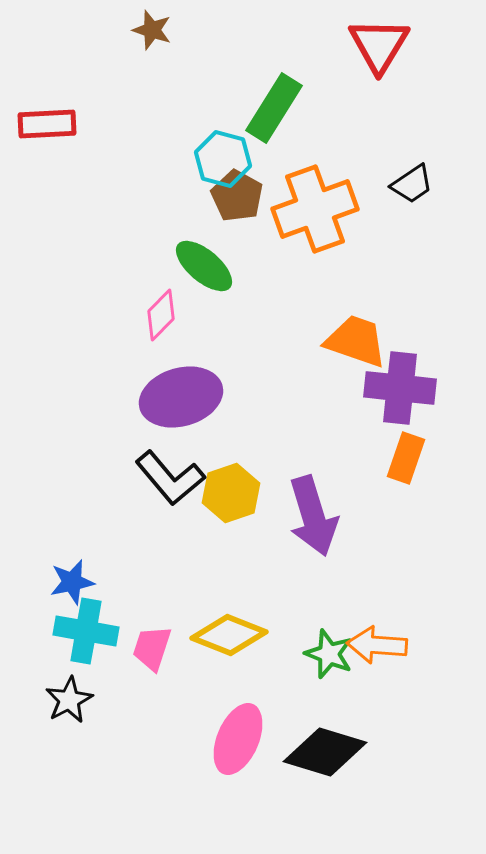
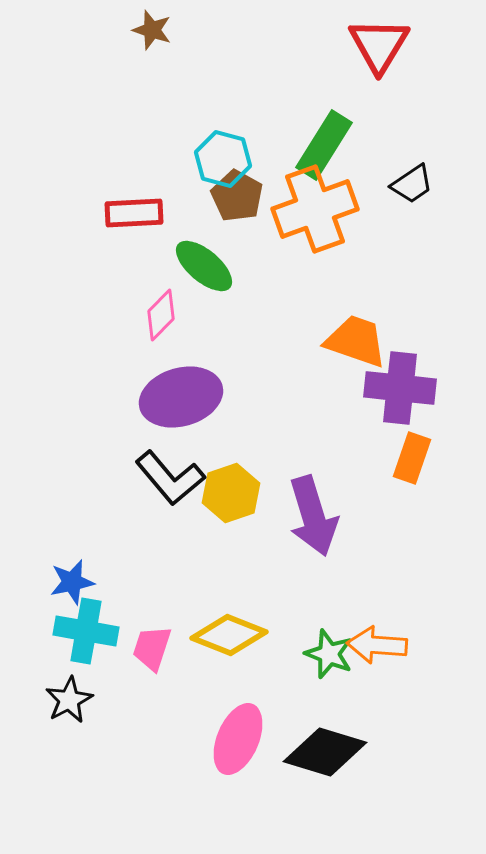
green rectangle: moved 50 px right, 37 px down
red rectangle: moved 87 px right, 89 px down
orange rectangle: moved 6 px right
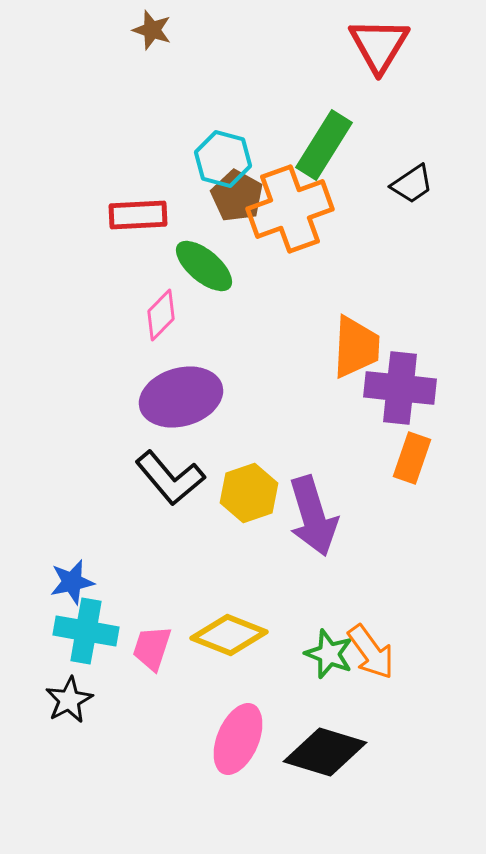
orange cross: moved 25 px left
red rectangle: moved 4 px right, 2 px down
orange trapezoid: moved 6 px down; rotated 74 degrees clockwise
yellow hexagon: moved 18 px right
orange arrow: moved 6 px left, 7 px down; rotated 130 degrees counterclockwise
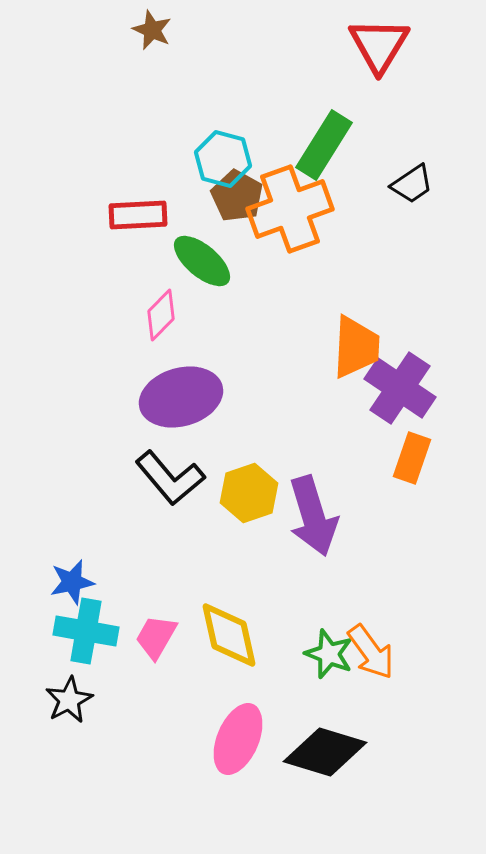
brown star: rotated 6 degrees clockwise
green ellipse: moved 2 px left, 5 px up
purple cross: rotated 28 degrees clockwise
yellow diamond: rotated 56 degrees clockwise
pink trapezoid: moved 4 px right, 11 px up; rotated 12 degrees clockwise
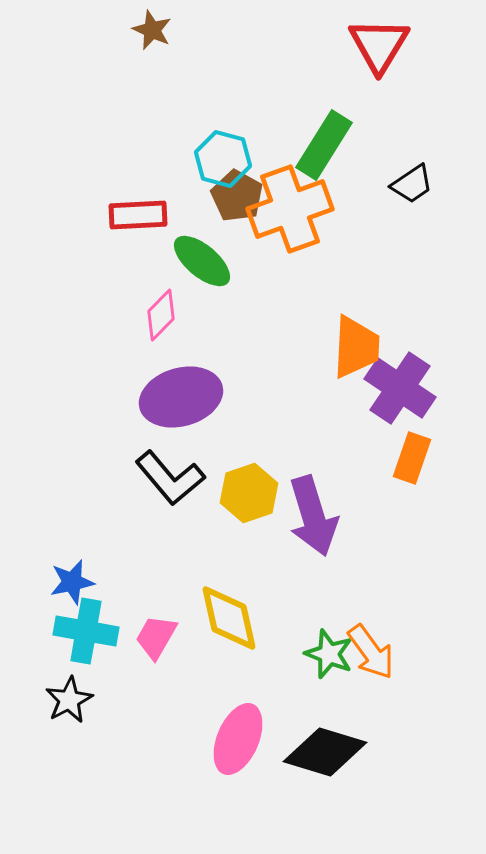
yellow diamond: moved 17 px up
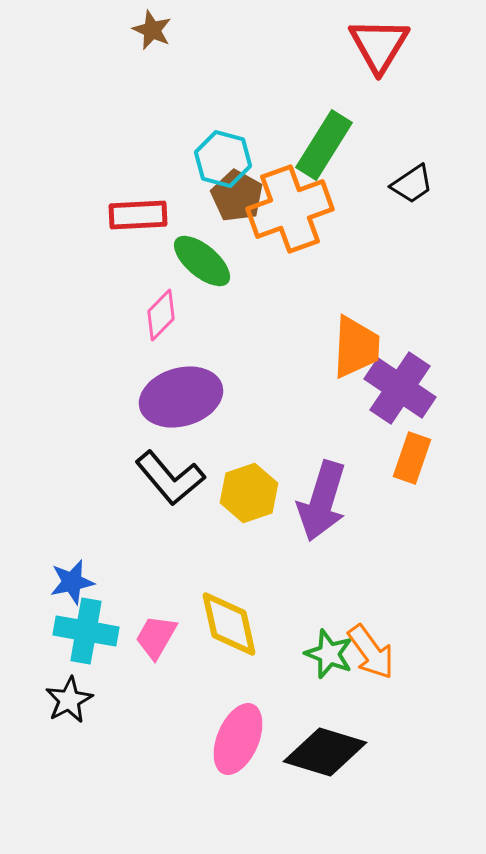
purple arrow: moved 9 px right, 15 px up; rotated 34 degrees clockwise
yellow diamond: moved 6 px down
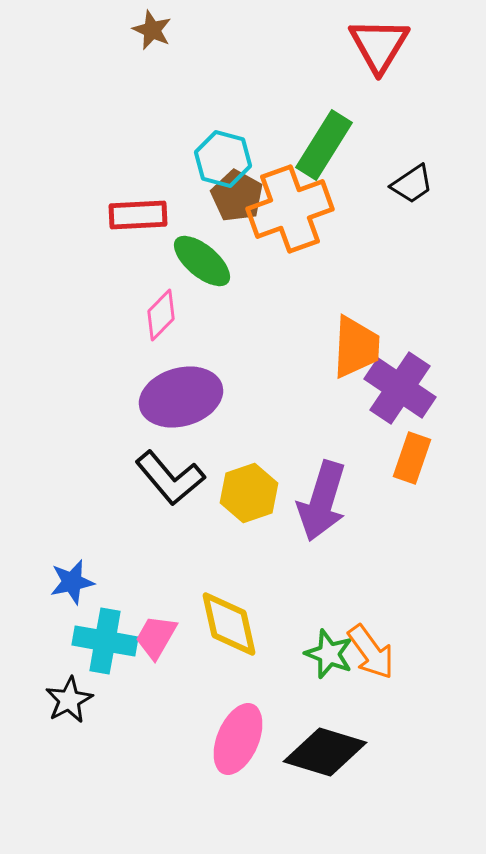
cyan cross: moved 19 px right, 10 px down
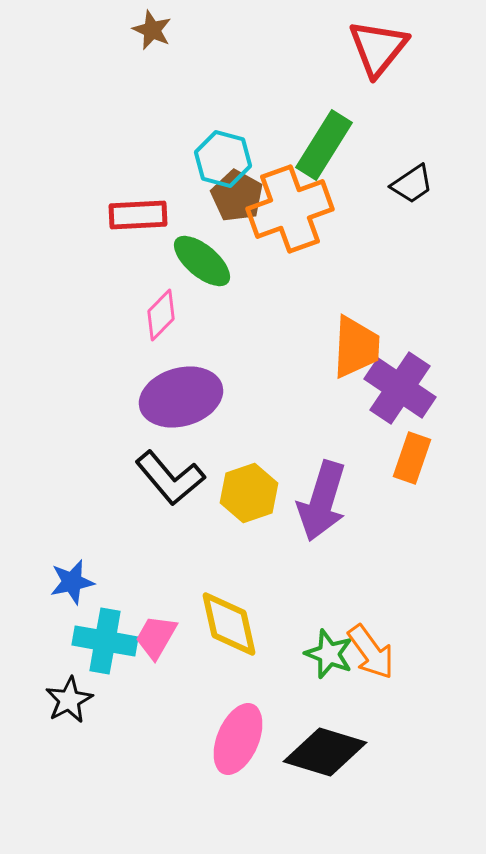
red triangle: moved 1 px left, 3 px down; rotated 8 degrees clockwise
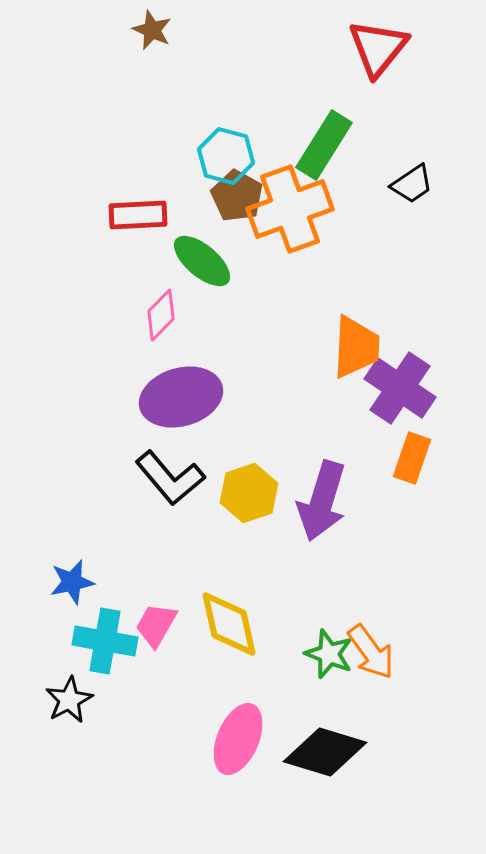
cyan hexagon: moved 3 px right, 3 px up
pink trapezoid: moved 12 px up
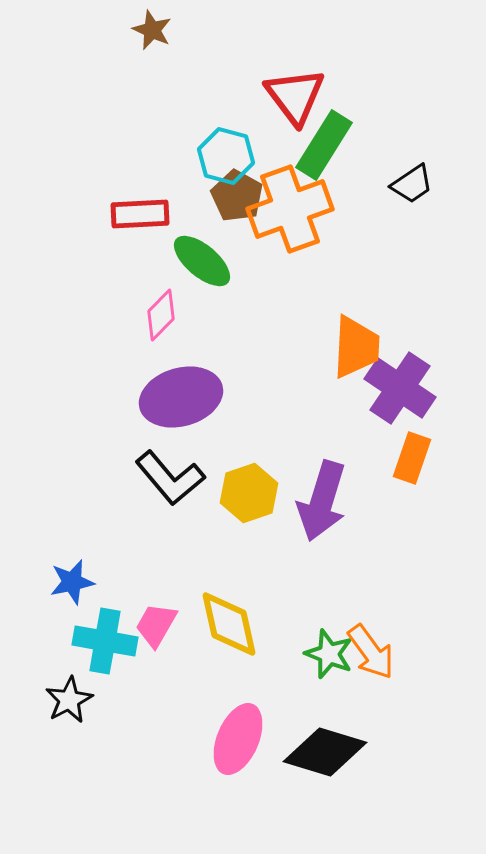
red triangle: moved 83 px left, 48 px down; rotated 16 degrees counterclockwise
red rectangle: moved 2 px right, 1 px up
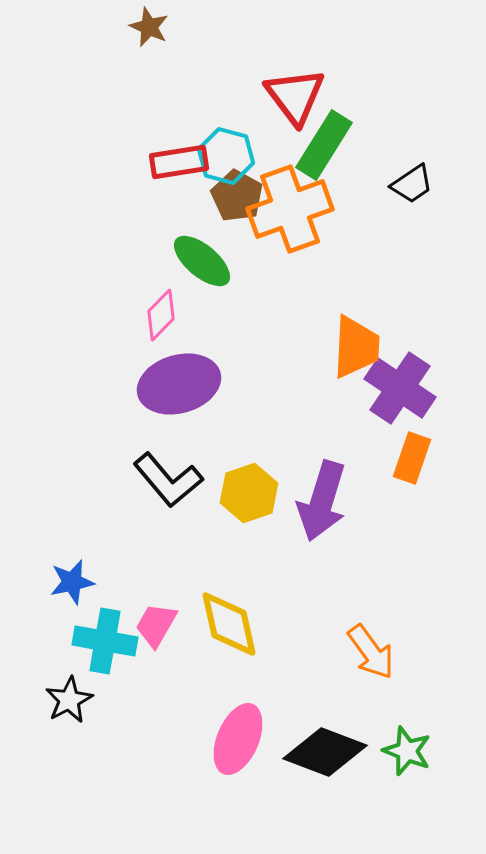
brown star: moved 3 px left, 3 px up
red rectangle: moved 39 px right, 52 px up; rotated 6 degrees counterclockwise
purple ellipse: moved 2 px left, 13 px up
black L-shape: moved 2 px left, 2 px down
green star: moved 78 px right, 97 px down
black diamond: rotated 4 degrees clockwise
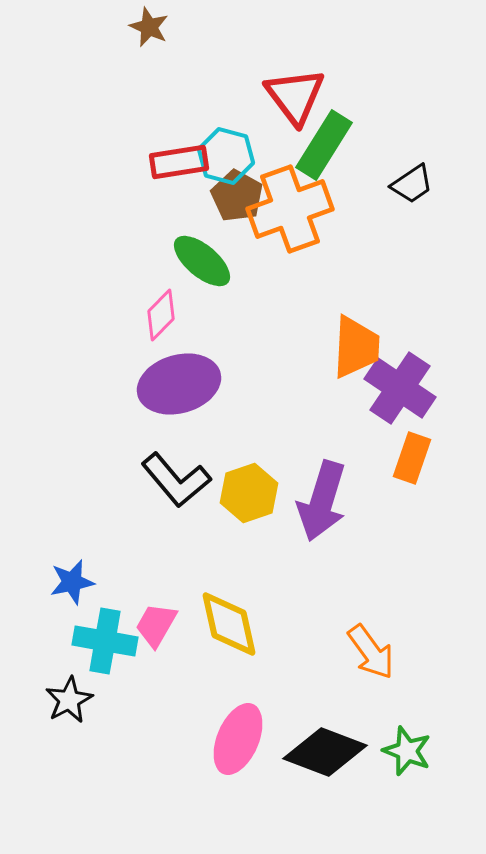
black L-shape: moved 8 px right
